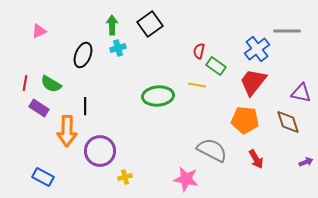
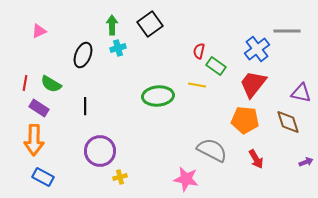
red trapezoid: moved 2 px down
orange arrow: moved 33 px left, 9 px down
yellow cross: moved 5 px left
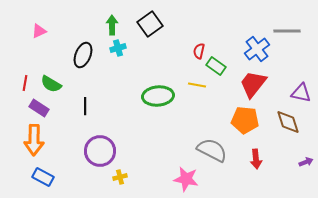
red arrow: rotated 24 degrees clockwise
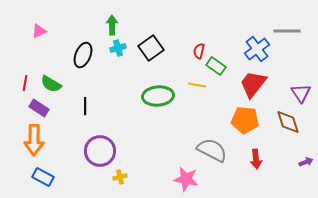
black square: moved 1 px right, 24 px down
purple triangle: rotated 45 degrees clockwise
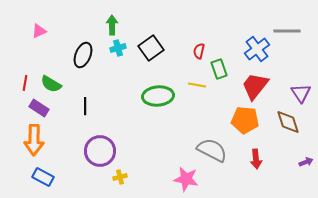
green rectangle: moved 3 px right, 3 px down; rotated 36 degrees clockwise
red trapezoid: moved 2 px right, 2 px down
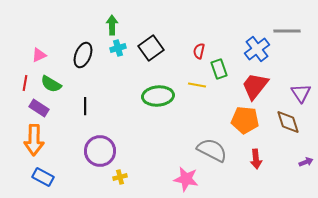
pink triangle: moved 24 px down
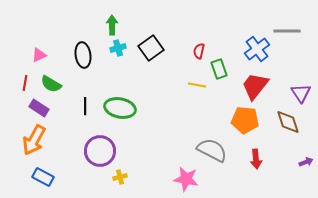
black ellipse: rotated 30 degrees counterclockwise
green ellipse: moved 38 px left, 12 px down; rotated 16 degrees clockwise
orange arrow: rotated 28 degrees clockwise
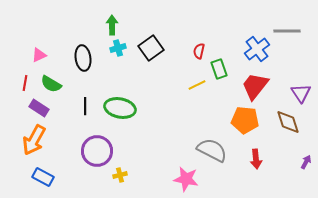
black ellipse: moved 3 px down
yellow line: rotated 36 degrees counterclockwise
purple circle: moved 3 px left
purple arrow: rotated 40 degrees counterclockwise
yellow cross: moved 2 px up
